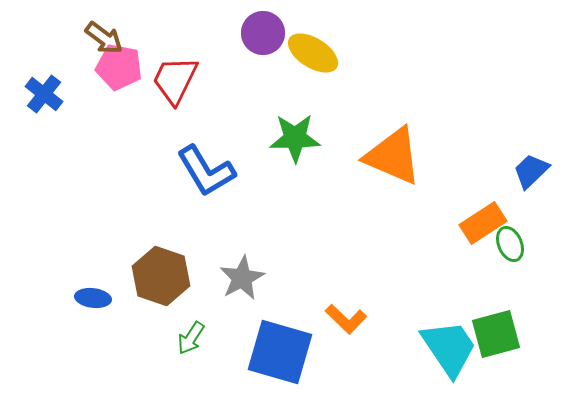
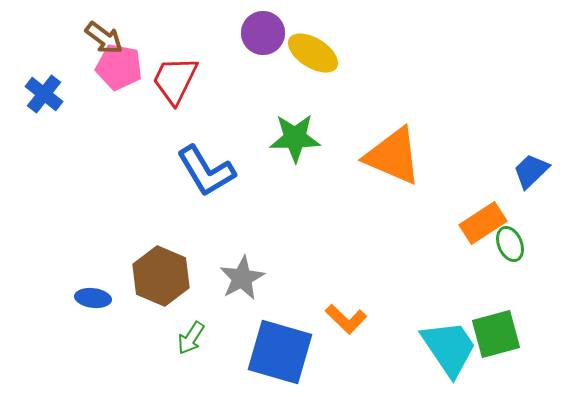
brown hexagon: rotated 4 degrees clockwise
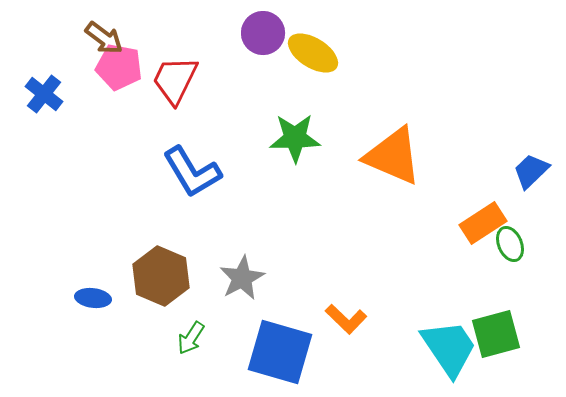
blue L-shape: moved 14 px left, 1 px down
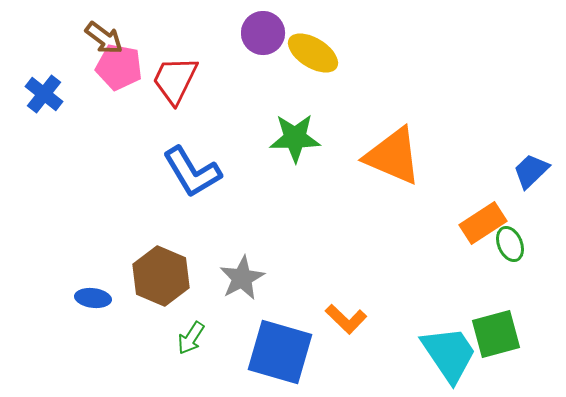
cyan trapezoid: moved 6 px down
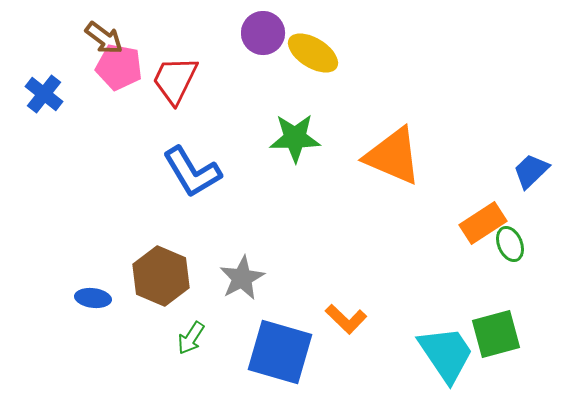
cyan trapezoid: moved 3 px left
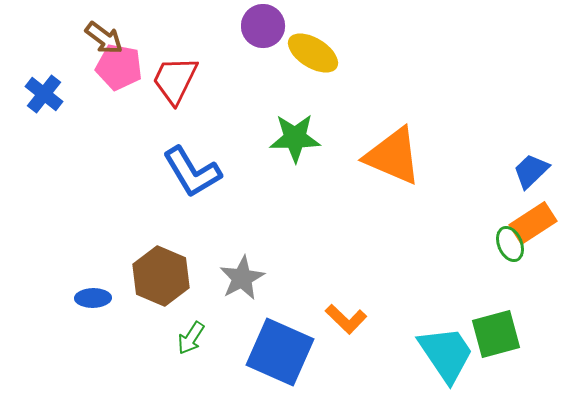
purple circle: moved 7 px up
orange rectangle: moved 50 px right
blue ellipse: rotated 8 degrees counterclockwise
blue square: rotated 8 degrees clockwise
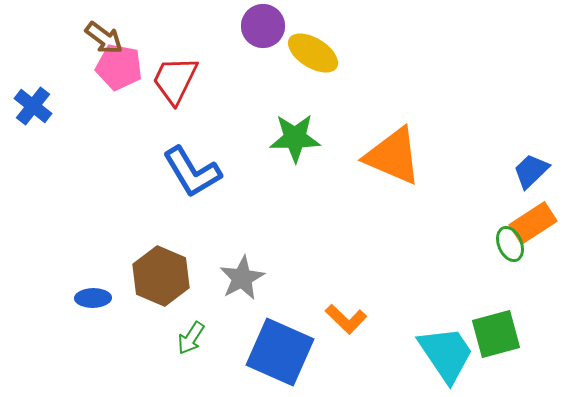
blue cross: moved 11 px left, 12 px down
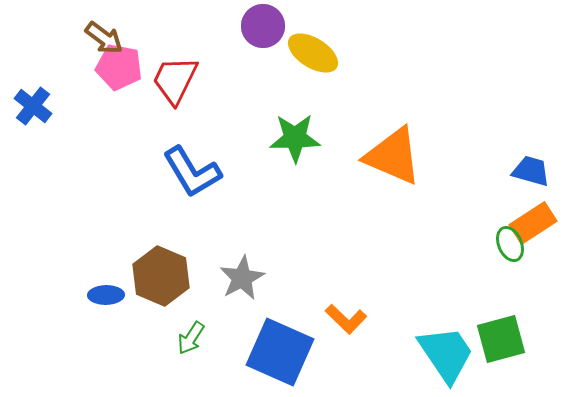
blue trapezoid: rotated 60 degrees clockwise
blue ellipse: moved 13 px right, 3 px up
green square: moved 5 px right, 5 px down
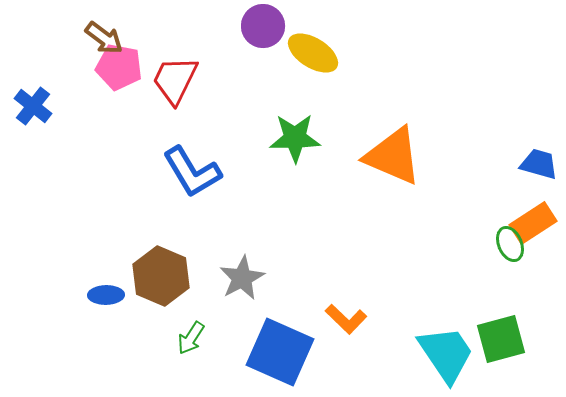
blue trapezoid: moved 8 px right, 7 px up
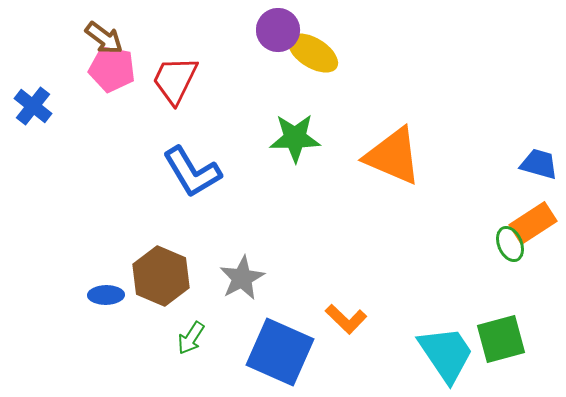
purple circle: moved 15 px right, 4 px down
pink pentagon: moved 7 px left, 2 px down
